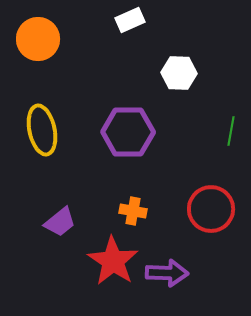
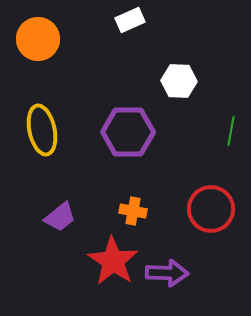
white hexagon: moved 8 px down
purple trapezoid: moved 5 px up
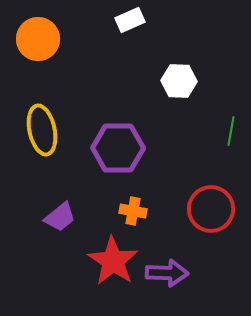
purple hexagon: moved 10 px left, 16 px down
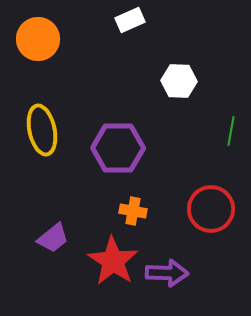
purple trapezoid: moved 7 px left, 21 px down
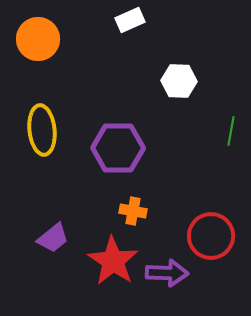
yellow ellipse: rotated 6 degrees clockwise
red circle: moved 27 px down
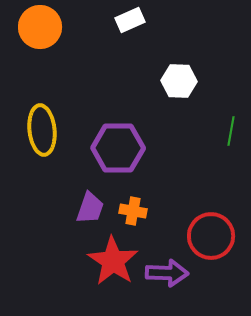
orange circle: moved 2 px right, 12 px up
purple trapezoid: moved 37 px right, 30 px up; rotated 32 degrees counterclockwise
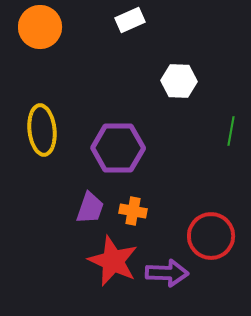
red star: rotated 9 degrees counterclockwise
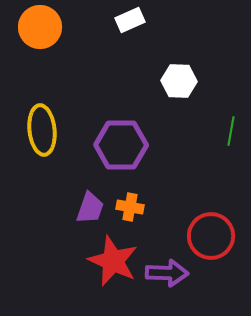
purple hexagon: moved 3 px right, 3 px up
orange cross: moved 3 px left, 4 px up
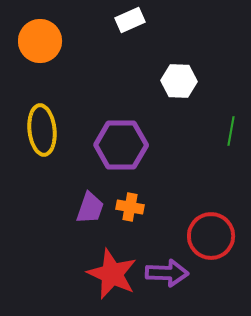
orange circle: moved 14 px down
red star: moved 1 px left, 13 px down
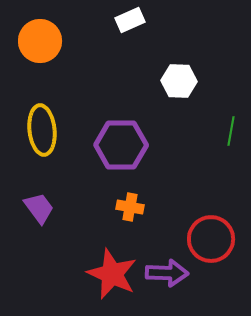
purple trapezoid: moved 51 px left; rotated 56 degrees counterclockwise
red circle: moved 3 px down
